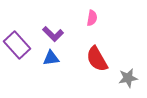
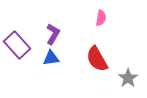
pink semicircle: moved 9 px right
purple L-shape: rotated 105 degrees counterclockwise
gray star: rotated 24 degrees counterclockwise
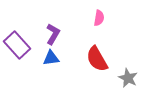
pink semicircle: moved 2 px left
gray star: rotated 12 degrees counterclockwise
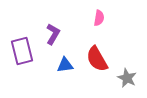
purple rectangle: moved 5 px right, 6 px down; rotated 28 degrees clockwise
blue triangle: moved 14 px right, 7 px down
gray star: moved 1 px left
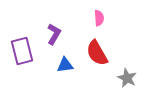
pink semicircle: rotated 14 degrees counterclockwise
purple L-shape: moved 1 px right
red semicircle: moved 6 px up
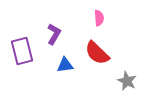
red semicircle: rotated 16 degrees counterclockwise
gray star: moved 3 px down
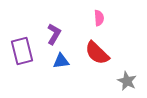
blue triangle: moved 4 px left, 4 px up
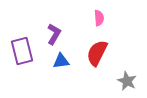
red semicircle: rotated 72 degrees clockwise
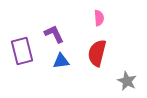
purple L-shape: rotated 55 degrees counterclockwise
red semicircle: rotated 12 degrees counterclockwise
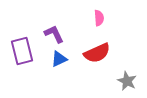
red semicircle: rotated 128 degrees counterclockwise
blue triangle: moved 2 px left, 2 px up; rotated 18 degrees counterclockwise
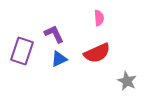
purple rectangle: rotated 32 degrees clockwise
